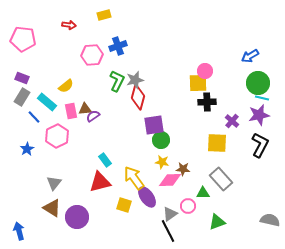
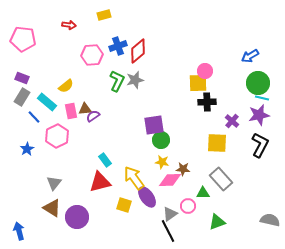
red diamond at (138, 97): moved 46 px up; rotated 35 degrees clockwise
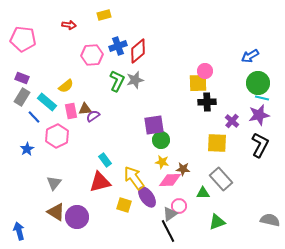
pink circle at (188, 206): moved 9 px left
brown triangle at (52, 208): moved 4 px right, 4 px down
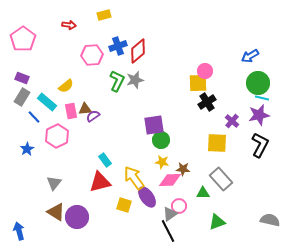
pink pentagon at (23, 39): rotated 30 degrees clockwise
black cross at (207, 102): rotated 30 degrees counterclockwise
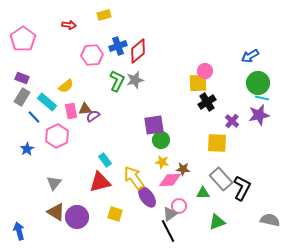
black L-shape at (260, 145): moved 18 px left, 43 px down
yellow square at (124, 205): moved 9 px left, 9 px down
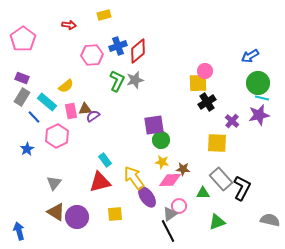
yellow square at (115, 214): rotated 21 degrees counterclockwise
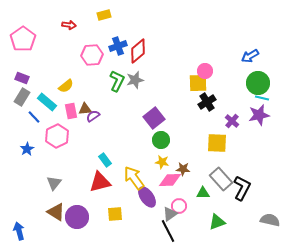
purple square at (154, 125): moved 7 px up; rotated 30 degrees counterclockwise
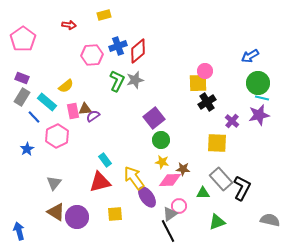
pink rectangle at (71, 111): moved 2 px right
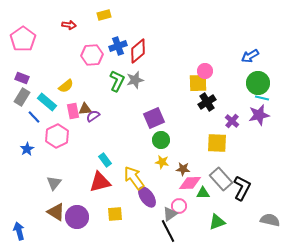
purple square at (154, 118): rotated 15 degrees clockwise
pink diamond at (170, 180): moved 20 px right, 3 px down
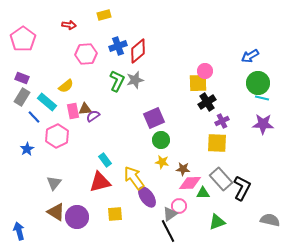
pink hexagon at (92, 55): moved 6 px left, 1 px up
purple star at (259, 115): moved 4 px right, 9 px down; rotated 15 degrees clockwise
purple cross at (232, 121): moved 10 px left; rotated 24 degrees clockwise
